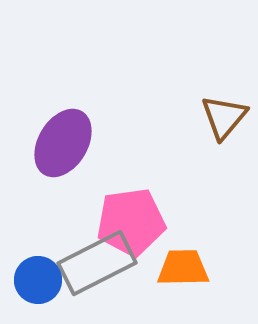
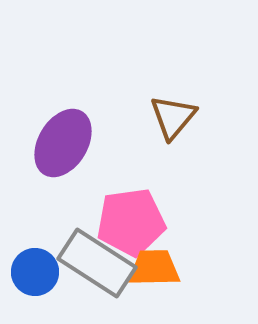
brown triangle: moved 51 px left
gray rectangle: rotated 60 degrees clockwise
orange trapezoid: moved 29 px left
blue circle: moved 3 px left, 8 px up
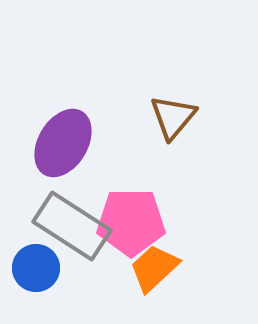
pink pentagon: rotated 8 degrees clockwise
gray rectangle: moved 25 px left, 37 px up
orange trapezoid: rotated 42 degrees counterclockwise
blue circle: moved 1 px right, 4 px up
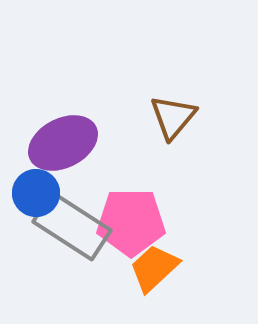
purple ellipse: rotated 32 degrees clockwise
blue circle: moved 75 px up
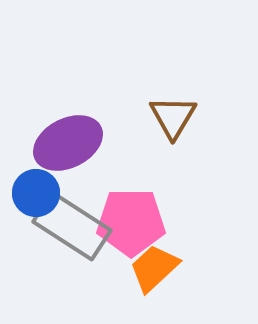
brown triangle: rotated 9 degrees counterclockwise
purple ellipse: moved 5 px right
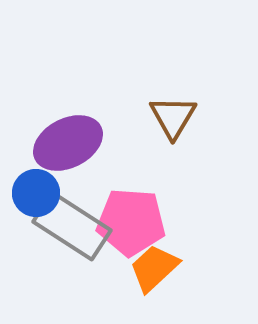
pink pentagon: rotated 4 degrees clockwise
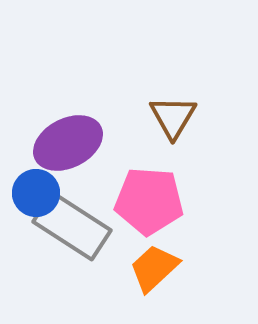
pink pentagon: moved 18 px right, 21 px up
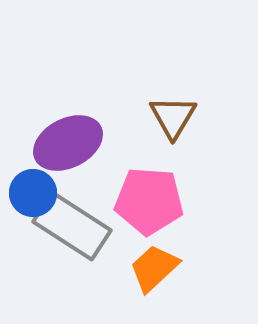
blue circle: moved 3 px left
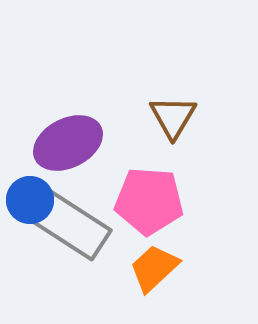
blue circle: moved 3 px left, 7 px down
